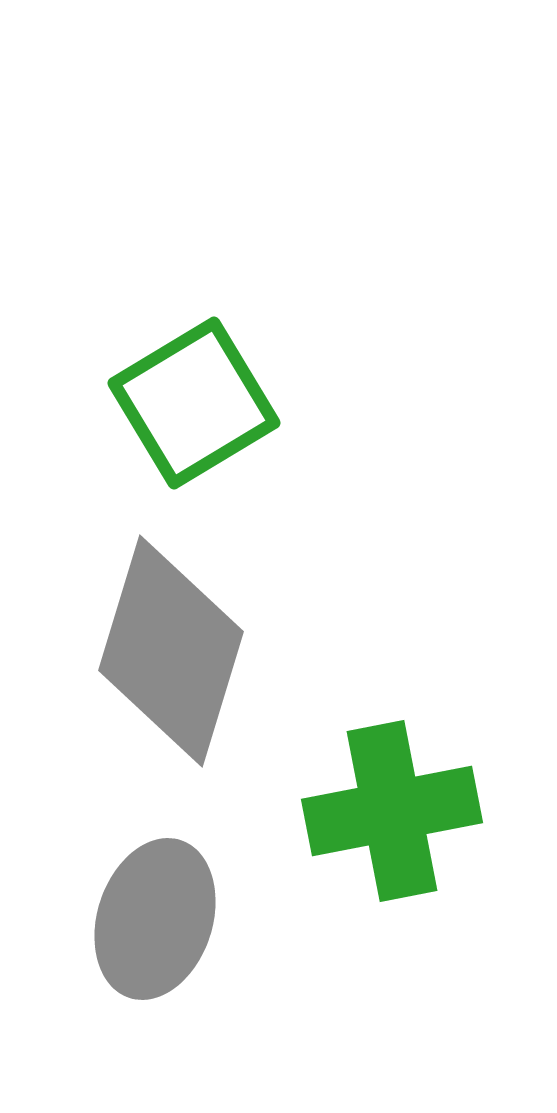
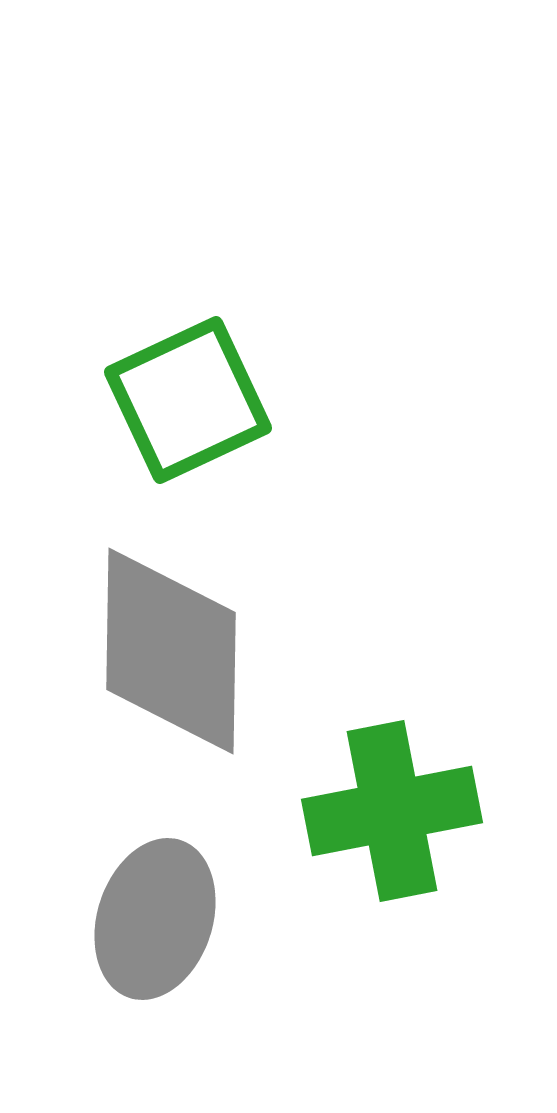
green square: moved 6 px left, 3 px up; rotated 6 degrees clockwise
gray diamond: rotated 16 degrees counterclockwise
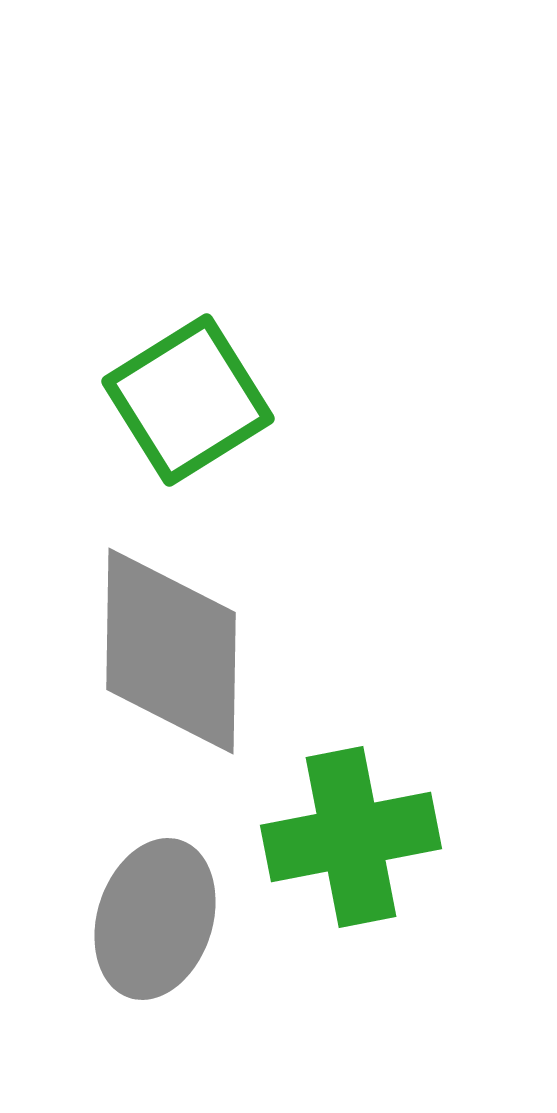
green square: rotated 7 degrees counterclockwise
green cross: moved 41 px left, 26 px down
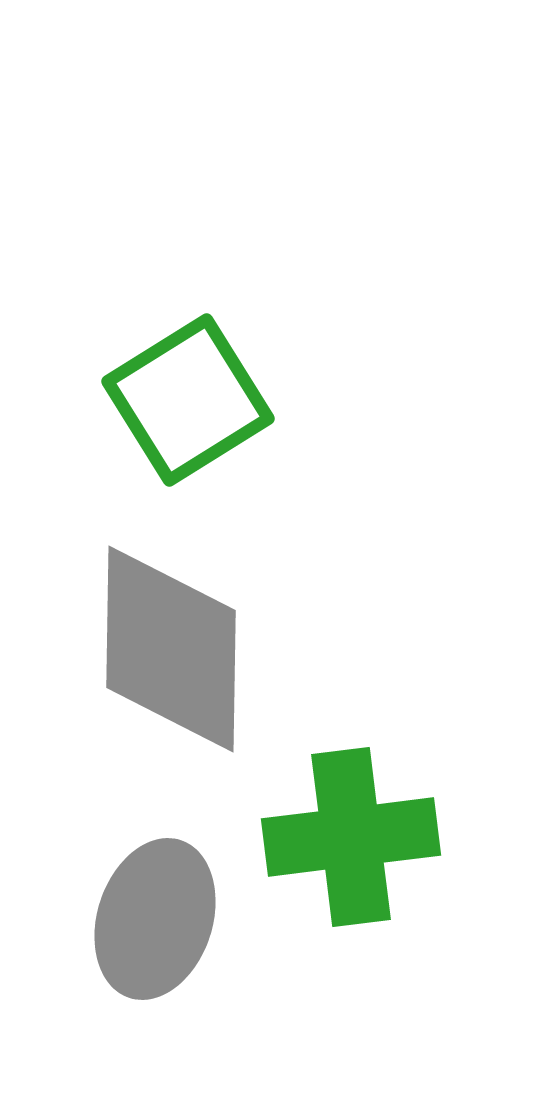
gray diamond: moved 2 px up
green cross: rotated 4 degrees clockwise
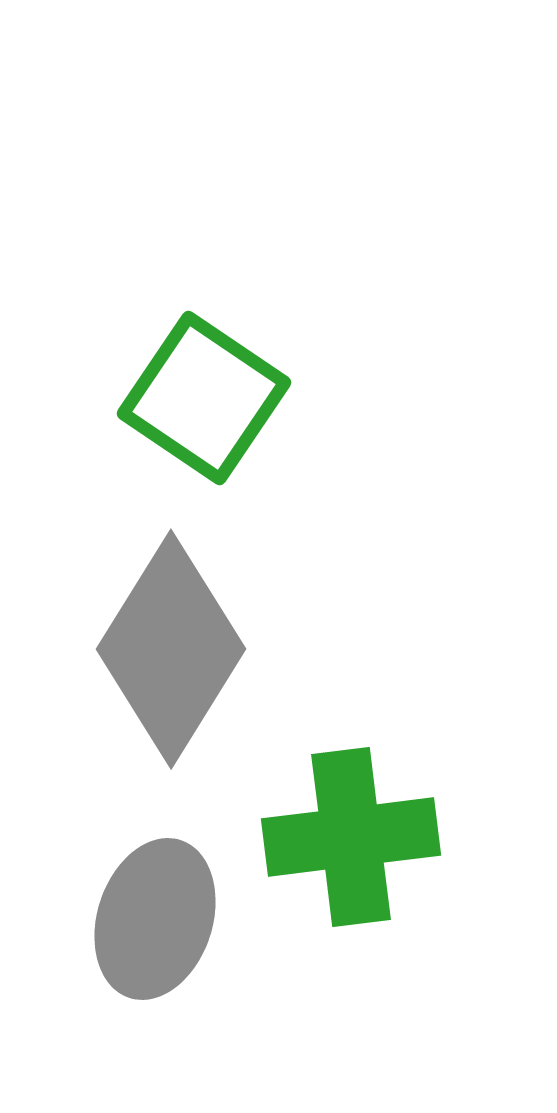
green square: moved 16 px right, 2 px up; rotated 24 degrees counterclockwise
gray diamond: rotated 31 degrees clockwise
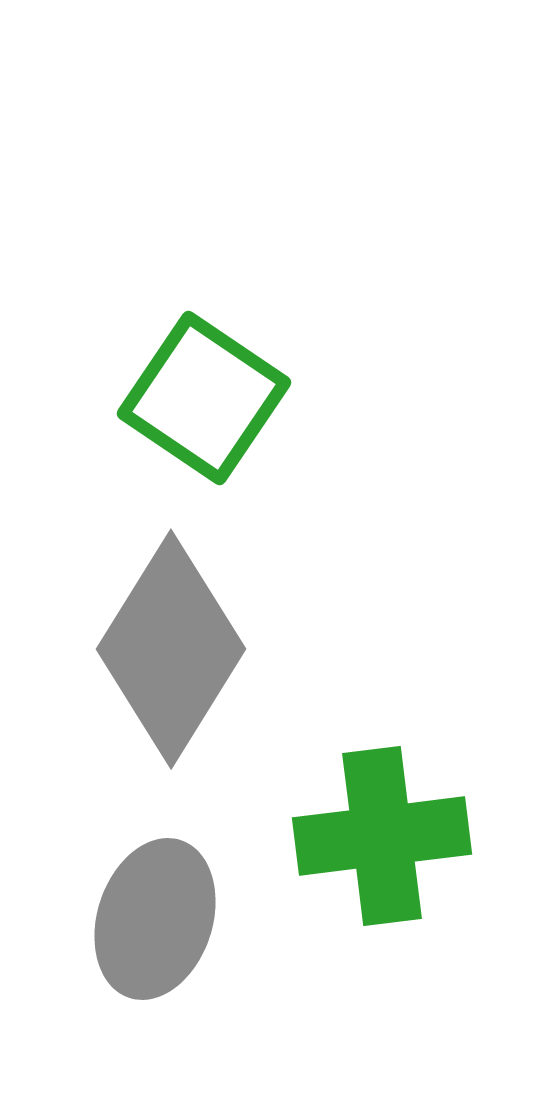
green cross: moved 31 px right, 1 px up
